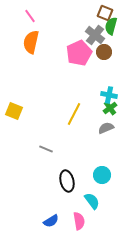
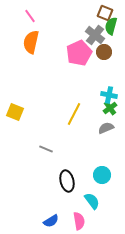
yellow square: moved 1 px right, 1 px down
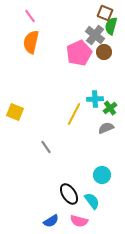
cyan cross: moved 14 px left, 4 px down; rotated 14 degrees counterclockwise
gray line: moved 2 px up; rotated 32 degrees clockwise
black ellipse: moved 2 px right, 13 px down; rotated 20 degrees counterclockwise
pink semicircle: rotated 114 degrees clockwise
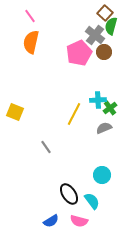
brown square: rotated 21 degrees clockwise
cyan cross: moved 3 px right, 1 px down
gray semicircle: moved 2 px left
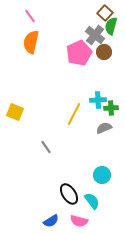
green cross: moved 1 px right; rotated 32 degrees clockwise
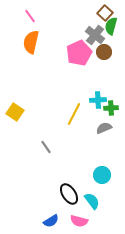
yellow square: rotated 12 degrees clockwise
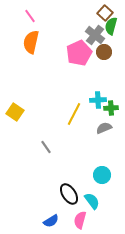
pink semicircle: moved 1 px right, 1 px up; rotated 90 degrees clockwise
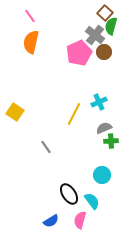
cyan cross: moved 1 px right, 2 px down; rotated 21 degrees counterclockwise
green cross: moved 33 px down
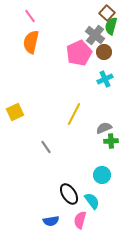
brown square: moved 2 px right
cyan cross: moved 6 px right, 23 px up
yellow square: rotated 30 degrees clockwise
blue semicircle: rotated 21 degrees clockwise
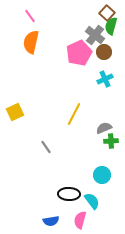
black ellipse: rotated 55 degrees counterclockwise
